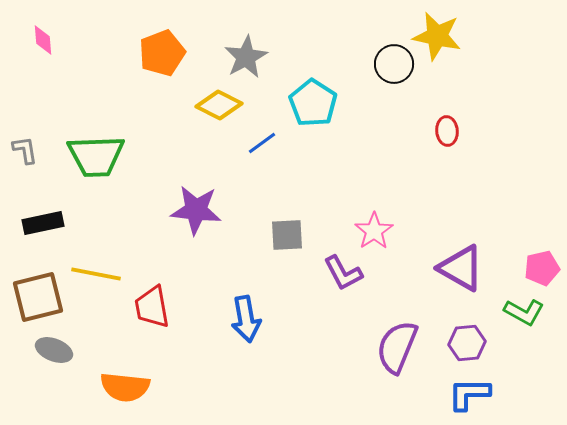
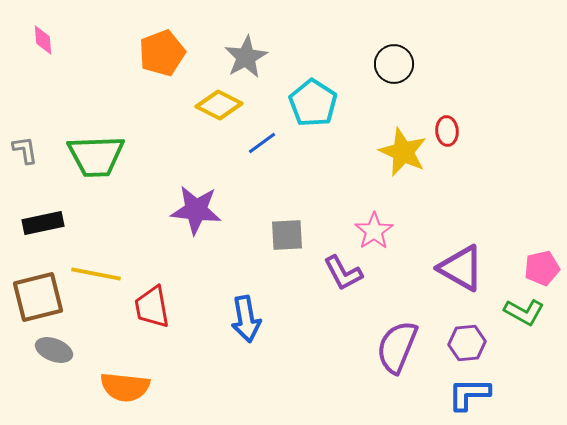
yellow star: moved 34 px left, 116 px down; rotated 12 degrees clockwise
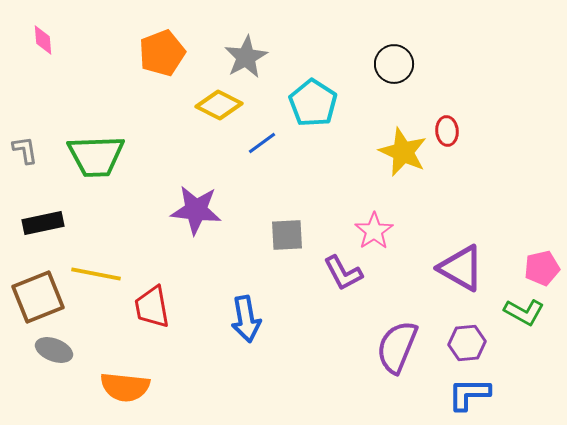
brown square: rotated 8 degrees counterclockwise
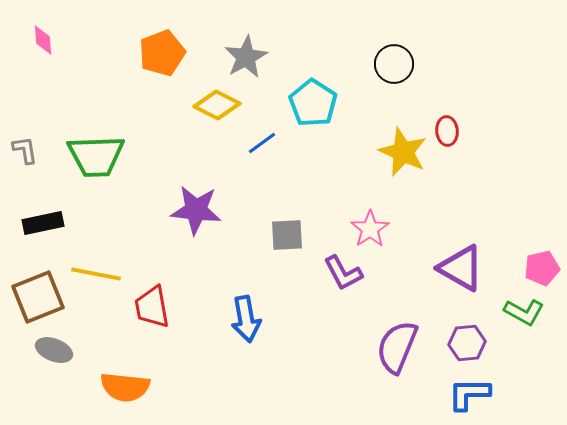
yellow diamond: moved 2 px left
pink star: moved 4 px left, 2 px up
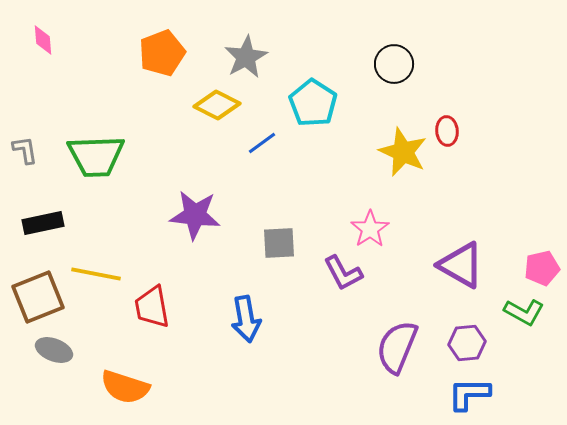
purple star: moved 1 px left, 5 px down
gray square: moved 8 px left, 8 px down
purple triangle: moved 3 px up
orange semicircle: rotated 12 degrees clockwise
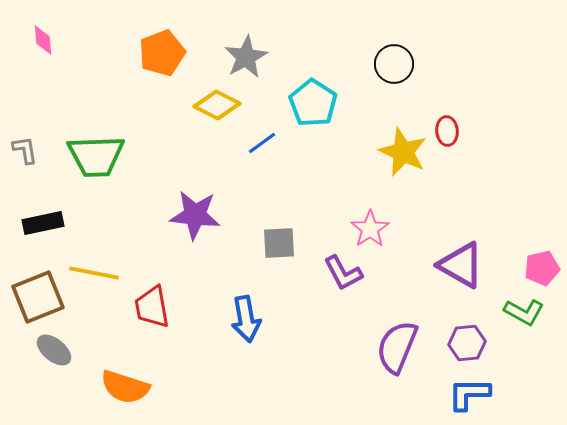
yellow line: moved 2 px left, 1 px up
gray ellipse: rotated 18 degrees clockwise
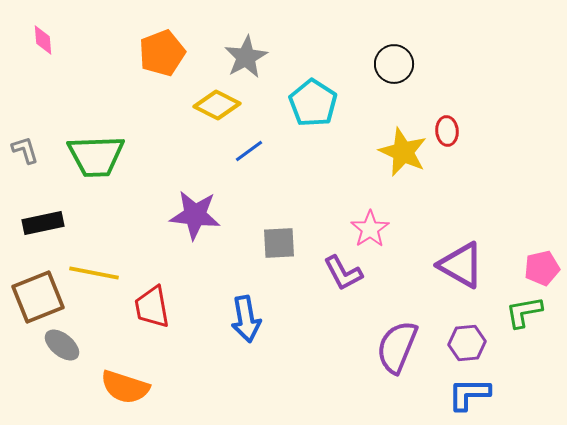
blue line: moved 13 px left, 8 px down
gray L-shape: rotated 8 degrees counterclockwise
green L-shape: rotated 141 degrees clockwise
gray ellipse: moved 8 px right, 5 px up
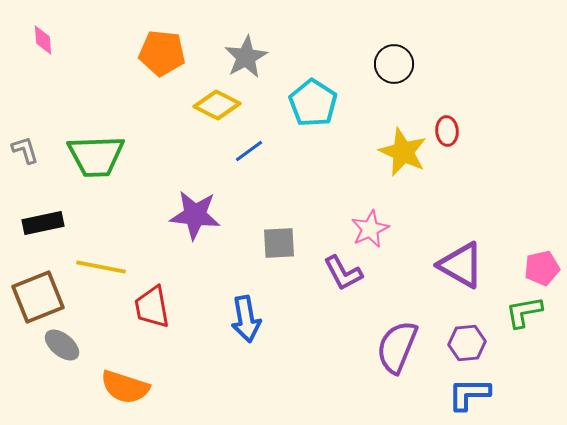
orange pentagon: rotated 27 degrees clockwise
pink star: rotated 9 degrees clockwise
yellow line: moved 7 px right, 6 px up
